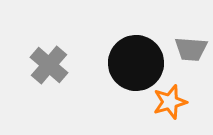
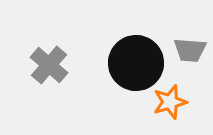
gray trapezoid: moved 1 px left, 1 px down
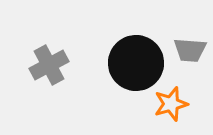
gray cross: rotated 21 degrees clockwise
orange star: moved 1 px right, 2 px down
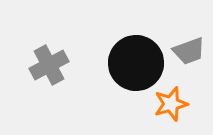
gray trapezoid: moved 1 px left, 1 px down; rotated 24 degrees counterclockwise
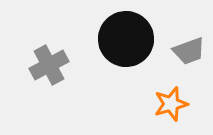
black circle: moved 10 px left, 24 px up
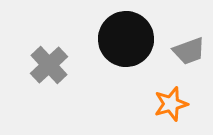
gray cross: rotated 15 degrees counterclockwise
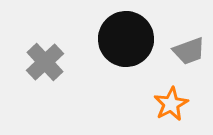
gray cross: moved 4 px left, 3 px up
orange star: rotated 12 degrees counterclockwise
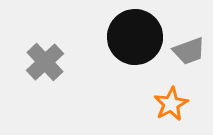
black circle: moved 9 px right, 2 px up
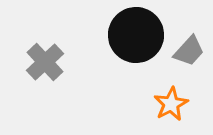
black circle: moved 1 px right, 2 px up
gray trapezoid: rotated 28 degrees counterclockwise
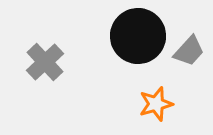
black circle: moved 2 px right, 1 px down
orange star: moved 15 px left; rotated 12 degrees clockwise
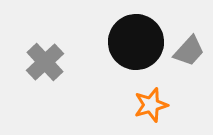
black circle: moved 2 px left, 6 px down
orange star: moved 5 px left, 1 px down
